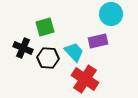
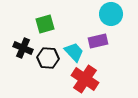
green square: moved 3 px up
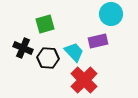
red cross: moved 1 px left, 1 px down; rotated 12 degrees clockwise
